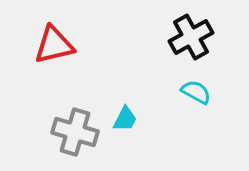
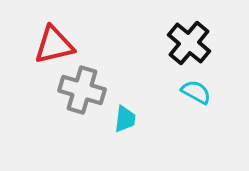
black cross: moved 2 px left, 6 px down; rotated 21 degrees counterclockwise
cyan trapezoid: rotated 20 degrees counterclockwise
gray cross: moved 7 px right, 42 px up
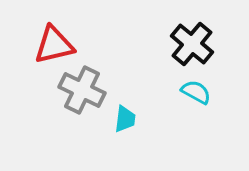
black cross: moved 3 px right, 1 px down
gray cross: rotated 9 degrees clockwise
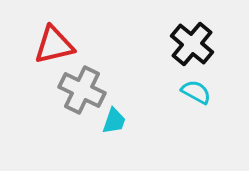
cyan trapezoid: moved 11 px left, 2 px down; rotated 12 degrees clockwise
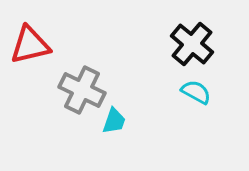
red triangle: moved 24 px left
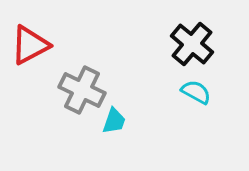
red triangle: rotated 15 degrees counterclockwise
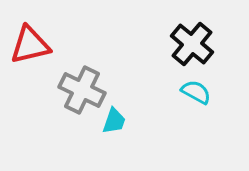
red triangle: rotated 15 degrees clockwise
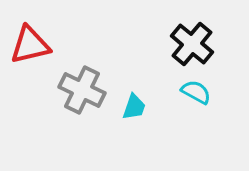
cyan trapezoid: moved 20 px right, 14 px up
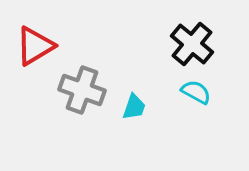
red triangle: moved 5 px right, 1 px down; rotated 18 degrees counterclockwise
gray cross: rotated 6 degrees counterclockwise
